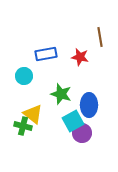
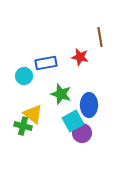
blue rectangle: moved 9 px down
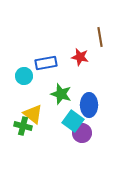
cyan square: rotated 25 degrees counterclockwise
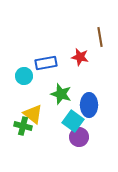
purple circle: moved 3 px left, 4 px down
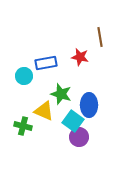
yellow triangle: moved 11 px right, 3 px up; rotated 15 degrees counterclockwise
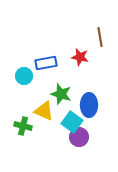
cyan square: moved 1 px left, 1 px down
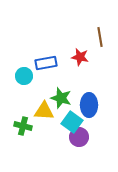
green star: moved 4 px down
yellow triangle: rotated 20 degrees counterclockwise
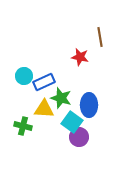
blue rectangle: moved 2 px left, 19 px down; rotated 15 degrees counterclockwise
yellow triangle: moved 2 px up
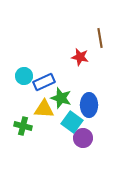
brown line: moved 1 px down
purple circle: moved 4 px right, 1 px down
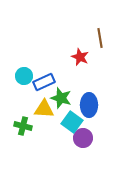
red star: rotated 12 degrees clockwise
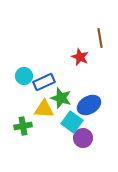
blue ellipse: rotated 60 degrees clockwise
green cross: rotated 24 degrees counterclockwise
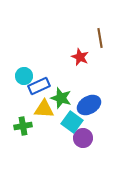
blue rectangle: moved 5 px left, 4 px down
